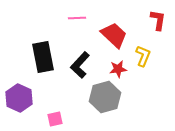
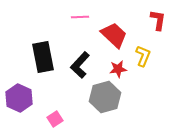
pink line: moved 3 px right, 1 px up
pink square: rotated 21 degrees counterclockwise
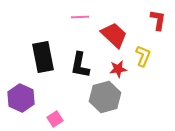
black L-shape: rotated 32 degrees counterclockwise
purple hexagon: moved 2 px right
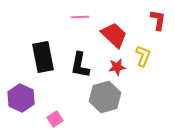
red star: moved 1 px left, 2 px up
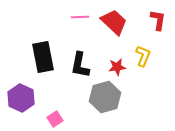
red trapezoid: moved 13 px up
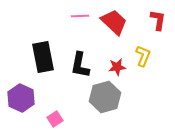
pink line: moved 1 px up
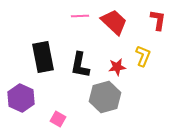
pink square: moved 3 px right; rotated 28 degrees counterclockwise
